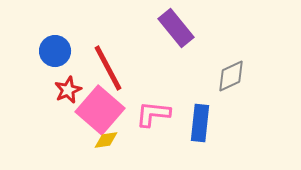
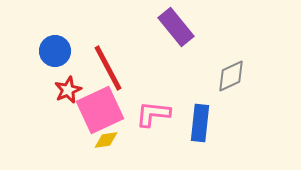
purple rectangle: moved 1 px up
pink square: rotated 24 degrees clockwise
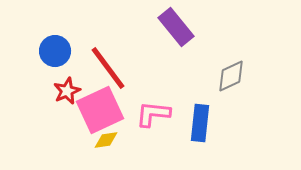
red line: rotated 9 degrees counterclockwise
red star: moved 1 px left, 1 px down
